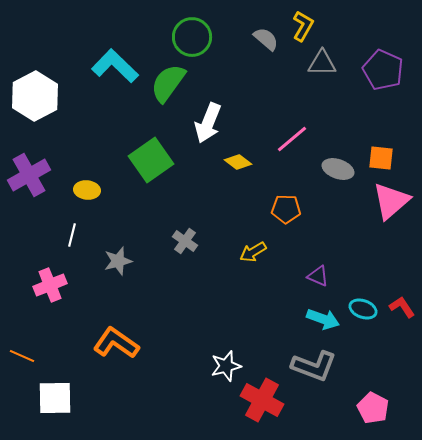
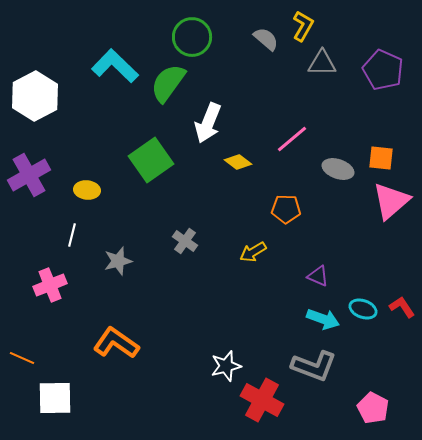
orange line: moved 2 px down
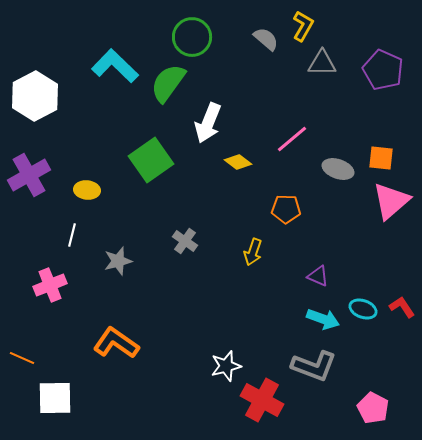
yellow arrow: rotated 40 degrees counterclockwise
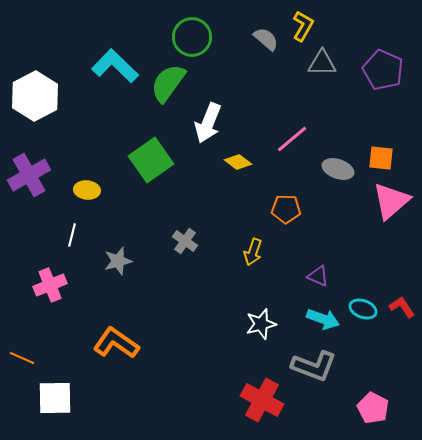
white star: moved 35 px right, 42 px up
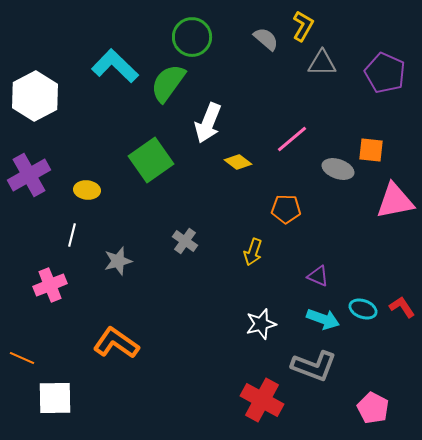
purple pentagon: moved 2 px right, 3 px down
orange square: moved 10 px left, 8 px up
pink triangle: moved 4 px right; rotated 30 degrees clockwise
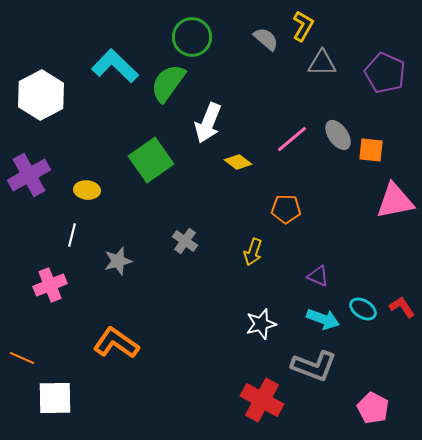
white hexagon: moved 6 px right, 1 px up
gray ellipse: moved 34 px up; rotated 36 degrees clockwise
cyan ellipse: rotated 12 degrees clockwise
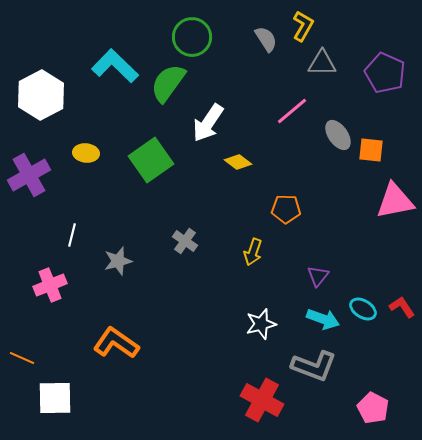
gray semicircle: rotated 16 degrees clockwise
white arrow: rotated 12 degrees clockwise
pink line: moved 28 px up
yellow ellipse: moved 1 px left, 37 px up
purple triangle: rotated 45 degrees clockwise
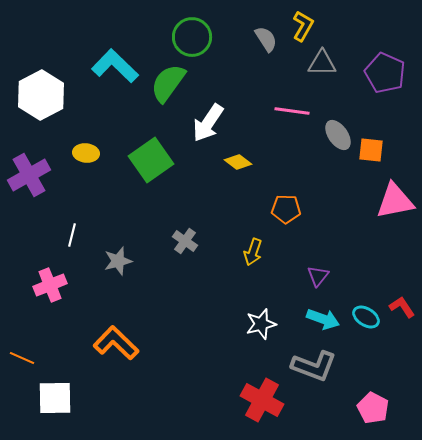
pink line: rotated 48 degrees clockwise
cyan ellipse: moved 3 px right, 8 px down
orange L-shape: rotated 9 degrees clockwise
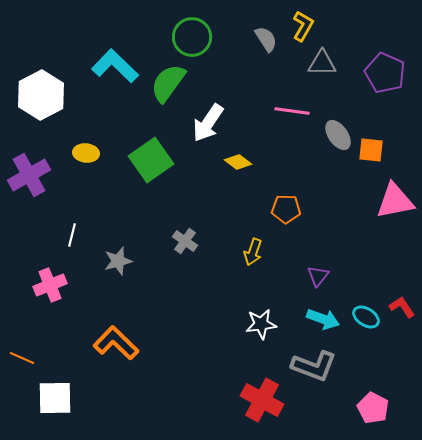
white star: rotated 8 degrees clockwise
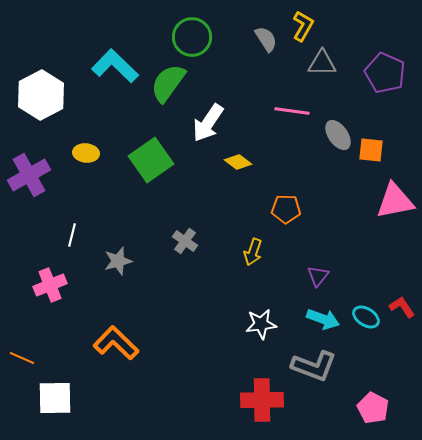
red cross: rotated 30 degrees counterclockwise
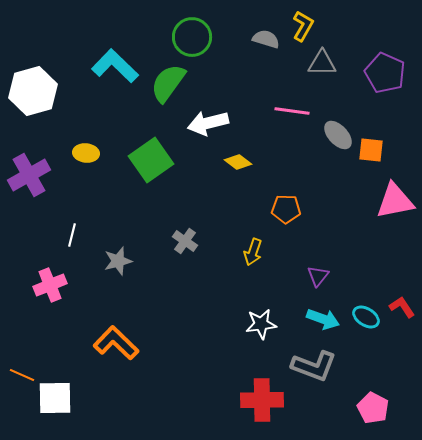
gray semicircle: rotated 40 degrees counterclockwise
white hexagon: moved 8 px left, 4 px up; rotated 12 degrees clockwise
white arrow: rotated 42 degrees clockwise
gray ellipse: rotated 8 degrees counterclockwise
orange line: moved 17 px down
